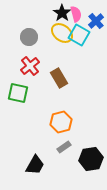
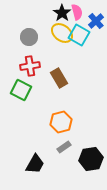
pink semicircle: moved 1 px right, 2 px up
red cross: rotated 30 degrees clockwise
green square: moved 3 px right, 3 px up; rotated 15 degrees clockwise
black trapezoid: moved 1 px up
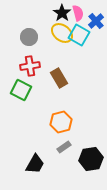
pink semicircle: moved 1 px right, 1 px down
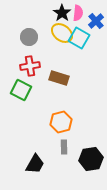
pink semicircle: rotated 21 degrees clockwise
cyan square: moved 3 px down
brown rectangle: rotated 42 degrees counterclockwise
gray rectangle: rotated 56 degrees counterclockwise
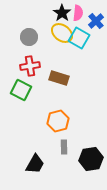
orange hexagon: moved 3 px left, 1 px up
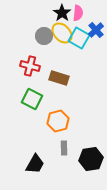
blue cross: moved 9 px down
yellow ellipse: rotated 10 degrees clockwise
gray circle: moved 15 px right, 1 px up
red cross: rotated 24 degrees clockwise
green square: moved 11 px right, 9 px down
gray rectangle: moved 1 px down
